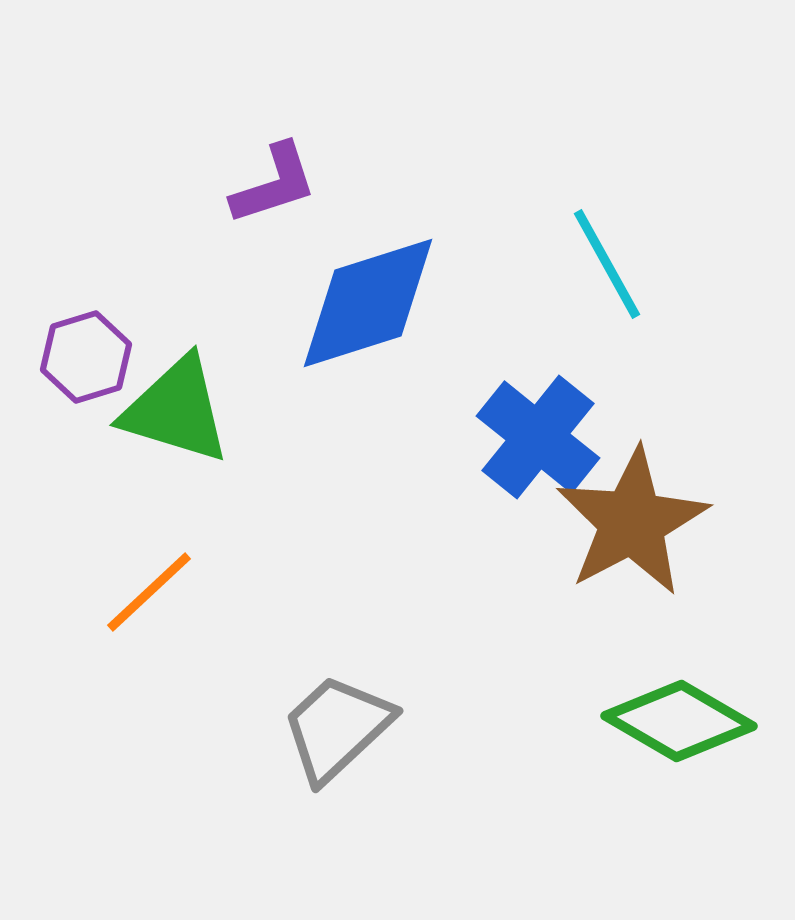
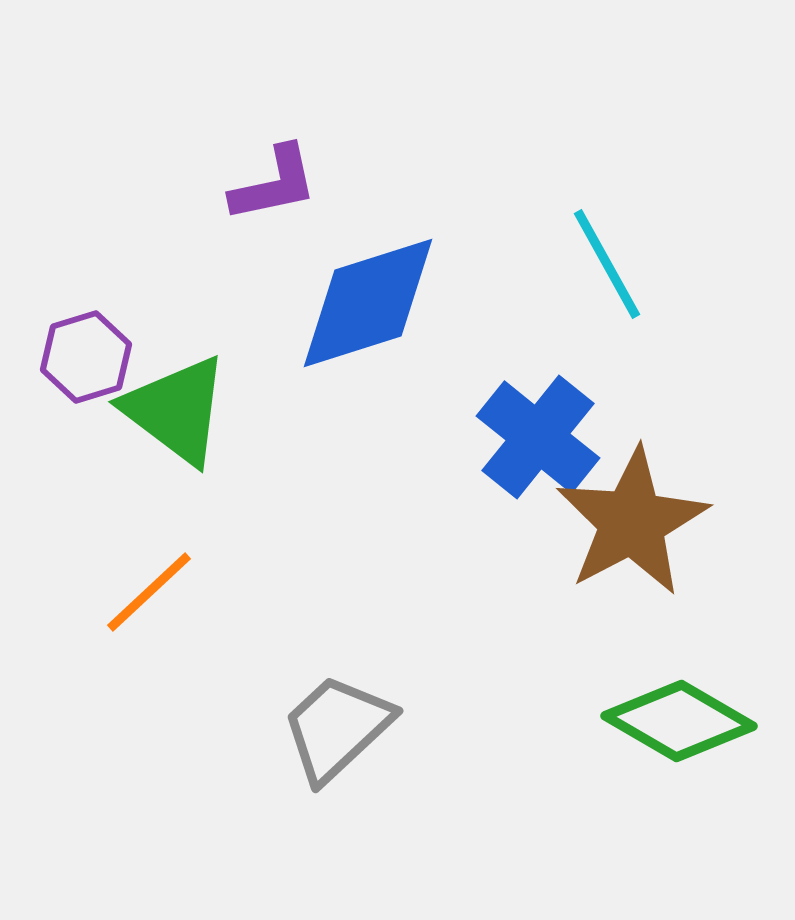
purple L-shape: rotated 6 degrees clockwise
green triangle: rotated 20 degrees clockwise
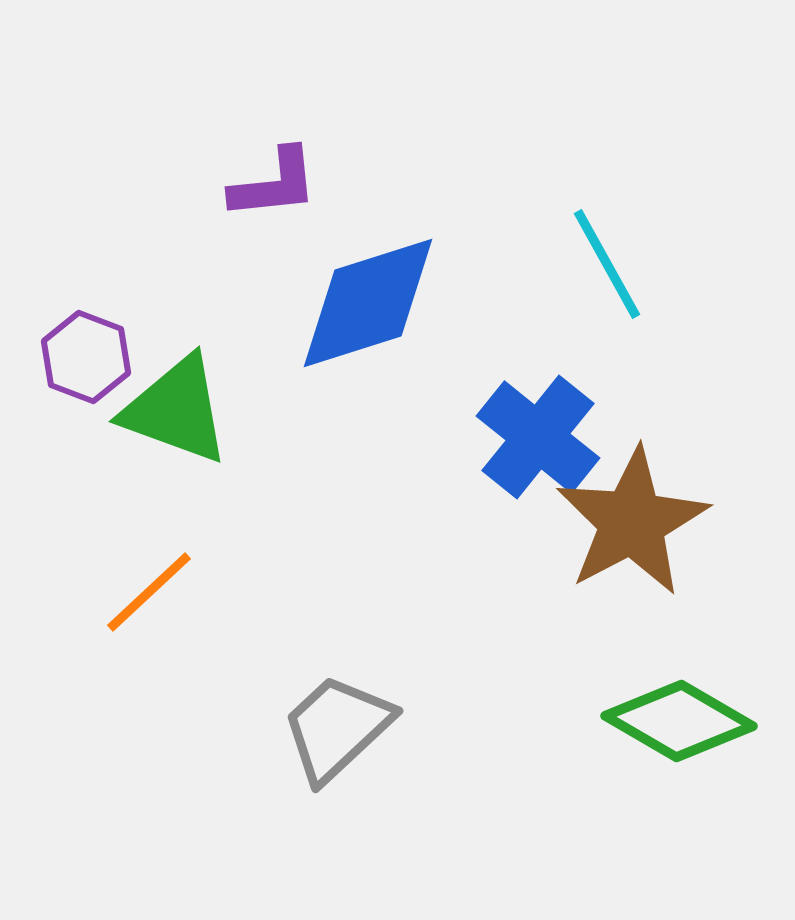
purple L-shape: rotated 6 degrees clockwise
purple hexagon: rotated 22 degrees counterclockwise
green triangle: rotated 17 degrees counterclockwise
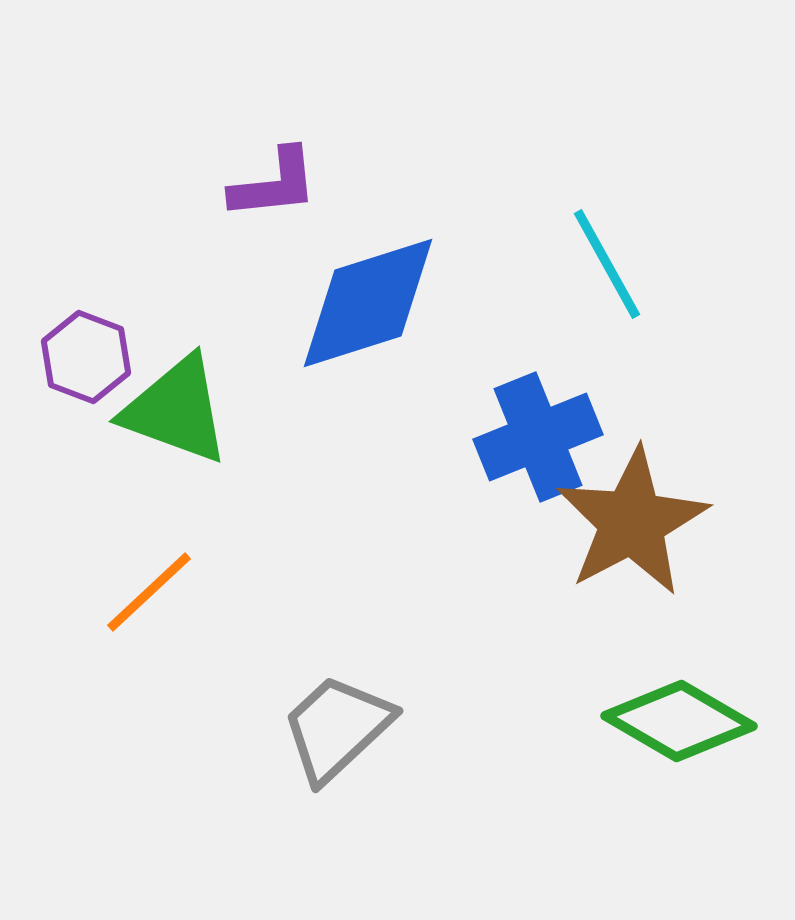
blue cross: rotated 29 degrees clockwise
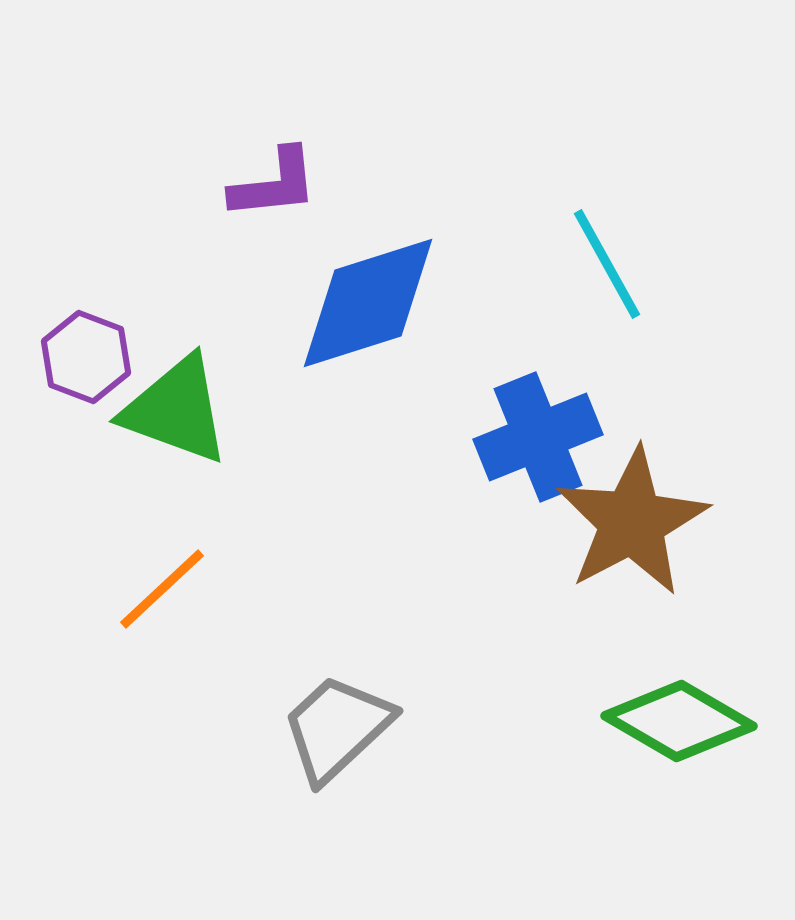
orange line: moved 13 px right, 3 px up
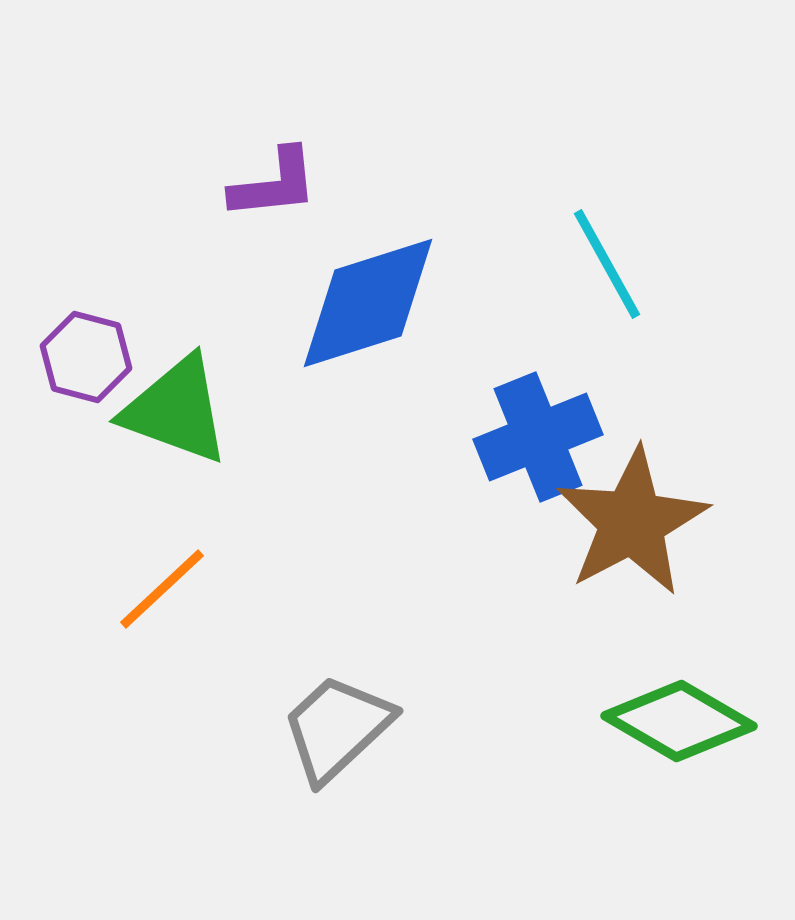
purple hexagon: rotated 6 degrees counterclockwise
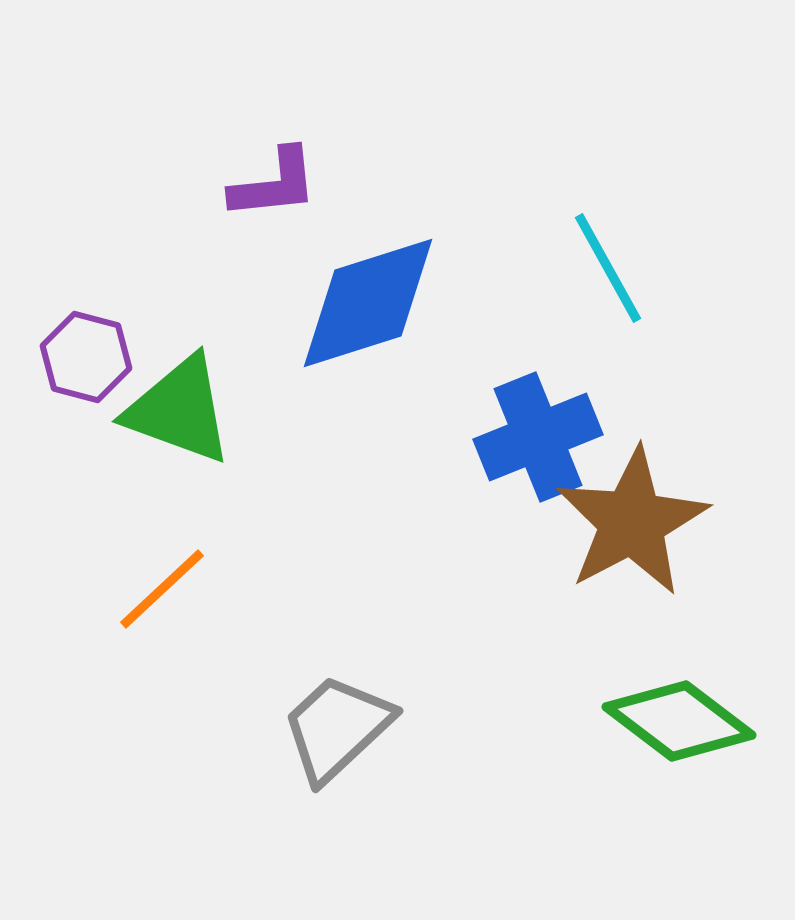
cyan line: moved 1 px right, 4 px down
green triangle: moved 3 px right
green diamond: rotated 7 degrees clockwise
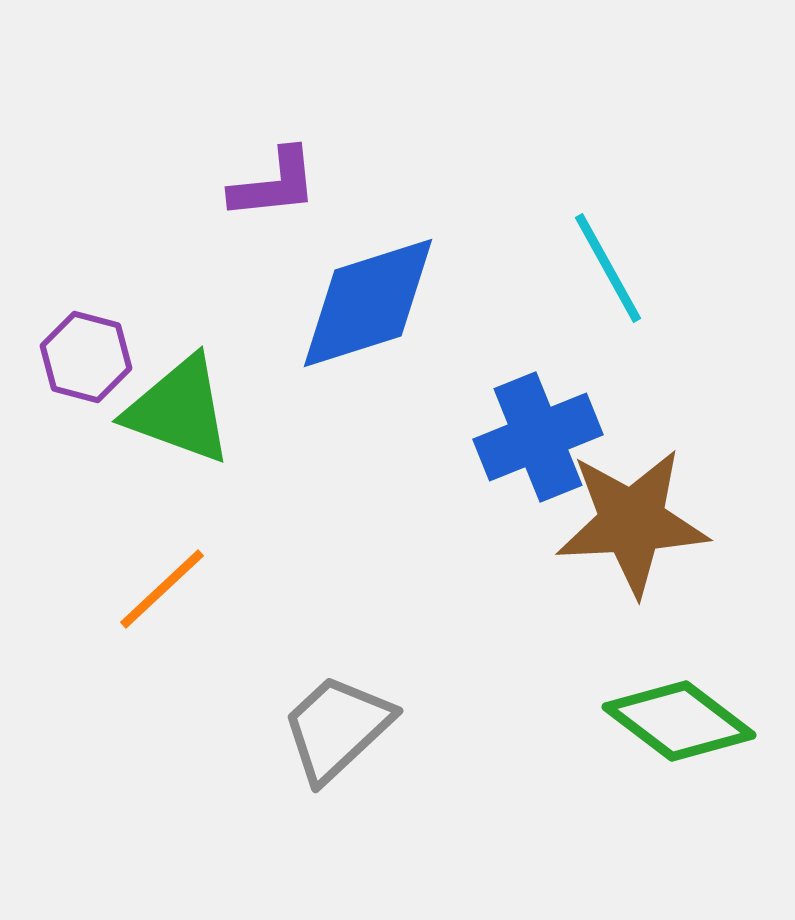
brown star: rotated 25 degrees clockwise
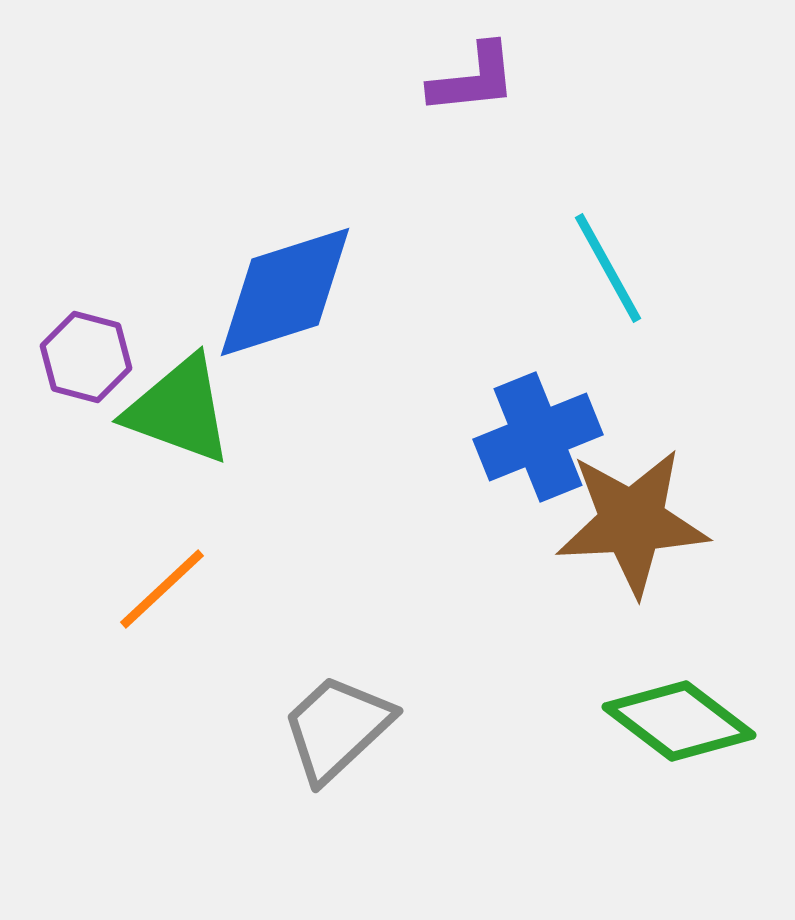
purple L-shape: moved 199 px right, 105 px up
blue diamond: moved 83 px left, 11 px up
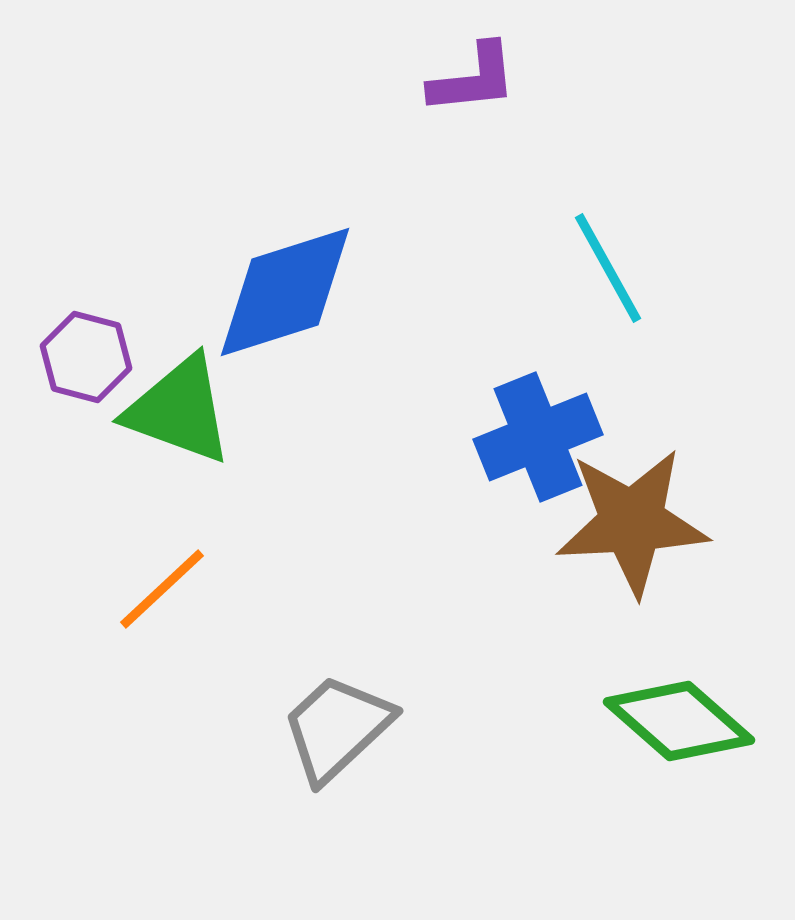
green diamond: rotated 4 degrees clockwise
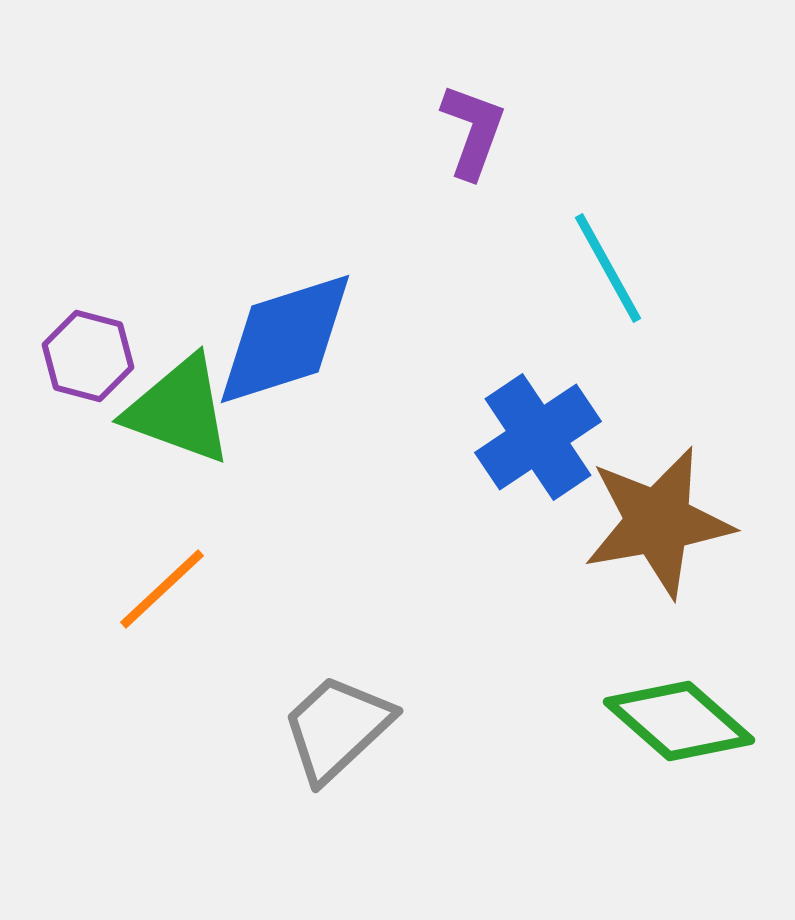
purple L-shape: moved 52 px down; rotated 64 degrees counterclockwise
blue diamond: moved 47 px down
purple hexagon: moved 2 px right, 1 px up
blue cross: rotated 12 degrees counterclockwise
brown star: moved 26 px right; rotated 7 degrees counterclockwise
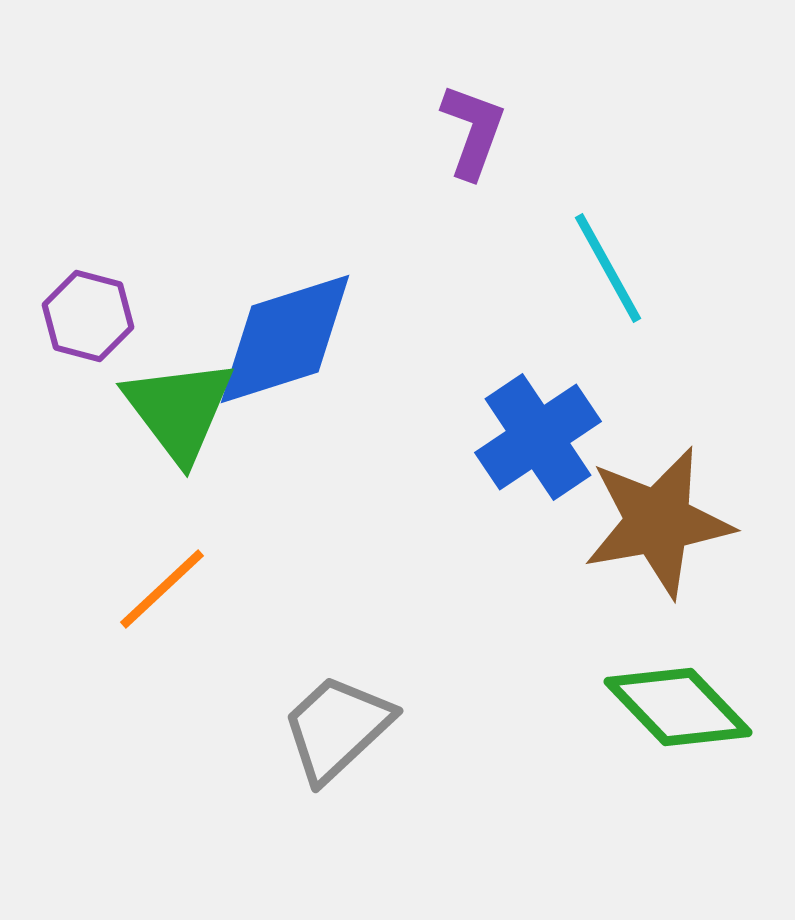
purple hexagon: moved 40 px up
green triangle: rotated 33 degrees clockwise
green diamond: moved 1 px left, 14 px up; rotated 5 degrees clockwise
